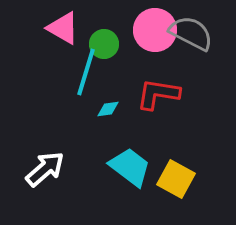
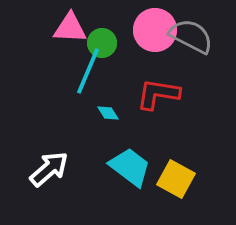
pink triangle: moved 7 px right; rotated 27 degrees counterclockwise
gray semicircle: moved 3 px down
green circle: moved 2 px left, 1 px up
cyan line: moved 2 px right, 1 px up; rotated 6 degrees clockwise
cyan diamond: moved 4 px down; rotated 65 degrees clockwise
white arrow: moved 4 px right
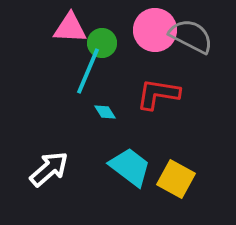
cyan diamond: moved 3 px left, 1 px up
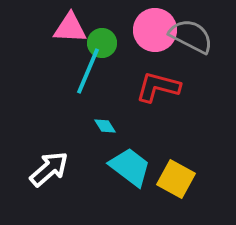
red L-shape: moved 7 px up; rotated 6 degrees clockwise
cyan diamond: moved 14 px down
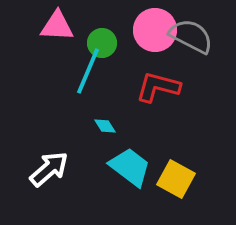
pink triangle: moved 13 px left, 2 px up
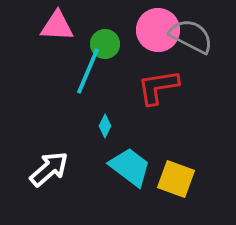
pink circle: moved 3 px right
green circle: moved 3 px right, 1 px down
red L-shape: rotated 24 degrees counterclockwise
cyan diamond: rotated 60 degrees clockwise
yellow square: rotated 9 degrees counterclockwise
